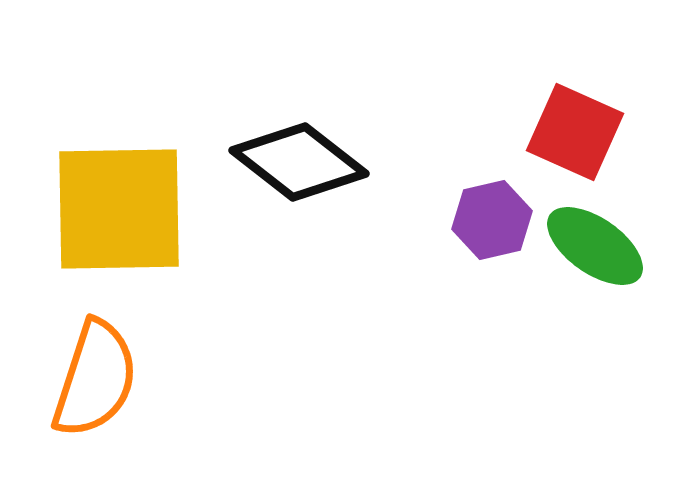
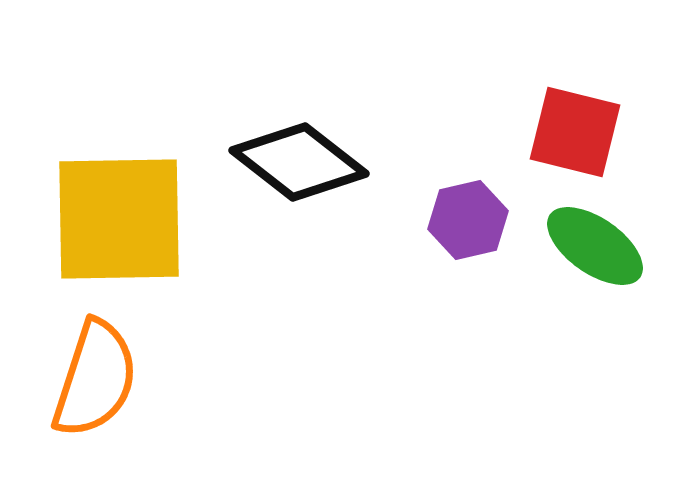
red square: rotated 10 degrees counterclockwise
yellow square: moved 10 px down
purple hexagon: moved 24 px left
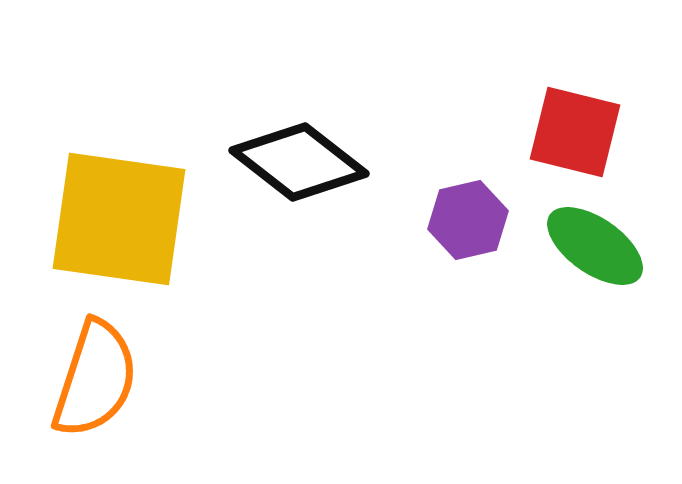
yellow square: rotated 9 degrees clockwise
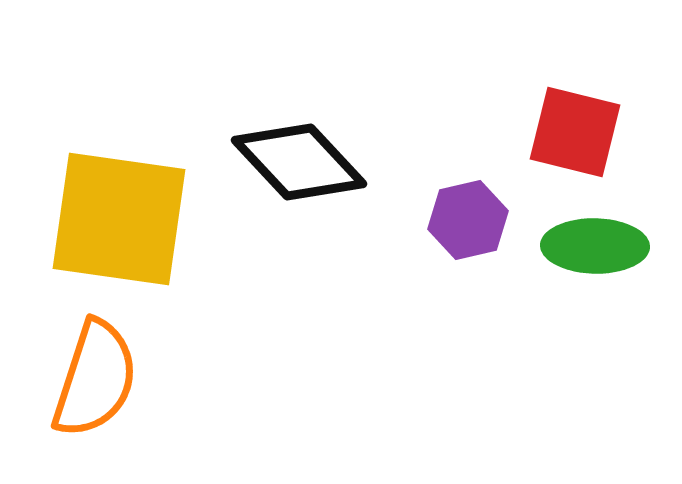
black diamond: rotated 9 degrees clockwise
green ellipse: rotated 34 degrees counterclockwise
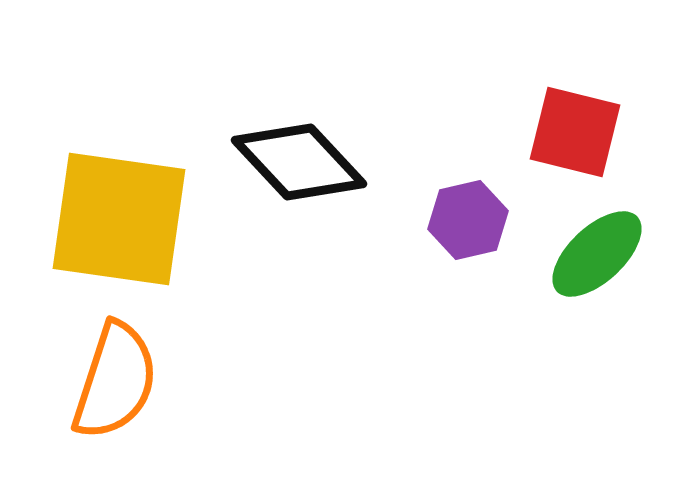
green ellipse: moved 2 px right, 8 px down; rotated 44 degrees counterclockwise
orange semicircle: moved 20 px right, 2 px down
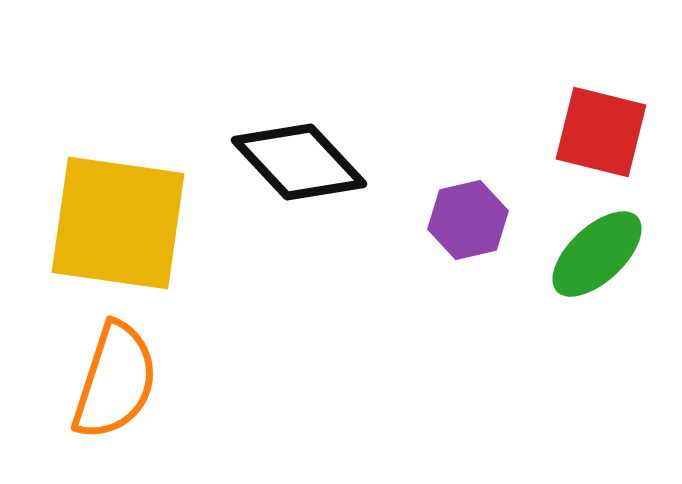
red square: moved 26 px right
yellow square: moved 1 px left, 4 px down
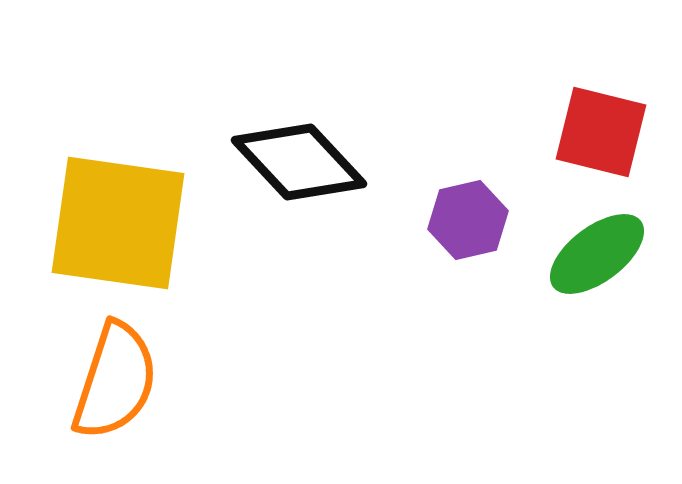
green ellipse: rotated 6 degrees clockwise
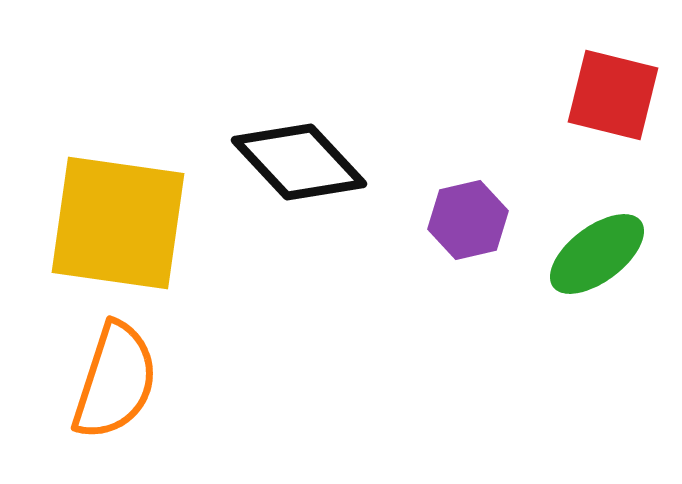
red square: moved 12 px right, 37 px up
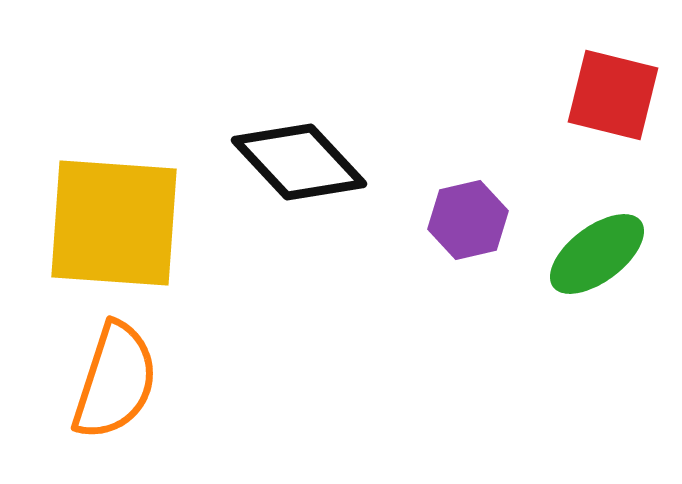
yellow square: moved 4 px left; rotated 4 degrees counterclockwise
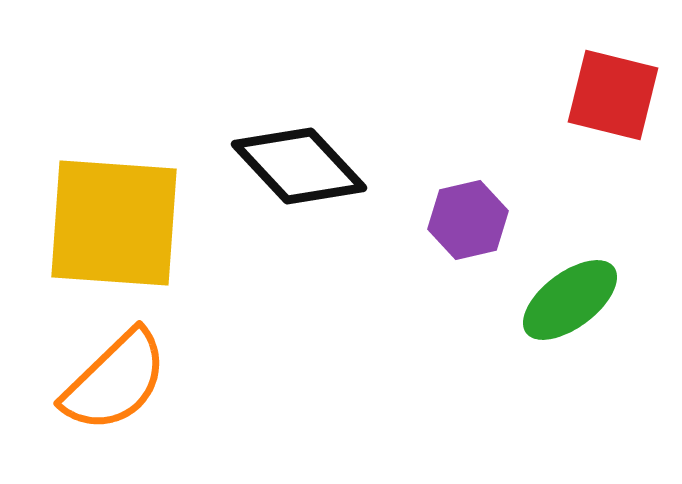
black diamond: moved 4 px down
green ellipse: moved 27 px left, 46 px down
orange semicircle: rotated 28 degrees clockwise
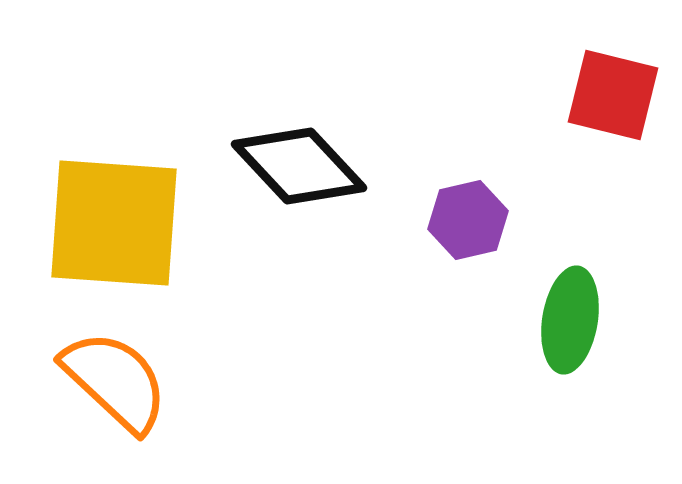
green ellipse: moved 20 px down; rotated 44 degrees counterclockwise
orange semicircle: rotated 93 degrees counterclockwise
